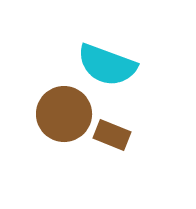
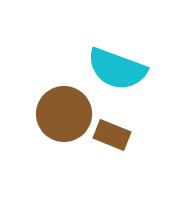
cyan semicircle: moved 10 px right, 4 px down
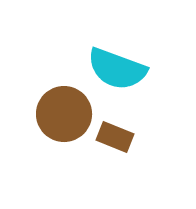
brown rectangle: moved 3 px right, 2 px down
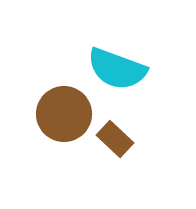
brown rectangle: moved 2 px down; rotated 21 degrees clockwise
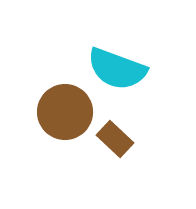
brown circle: moved 1 px right, 2 px up
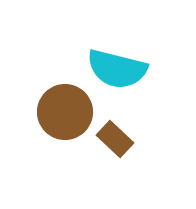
cyan semicircle: rotated 6 degrees counterclockwise
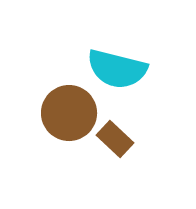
brown circle: moved 4 px right, 1 px down
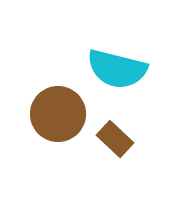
brown circle: moved 11 px left, 1 px down
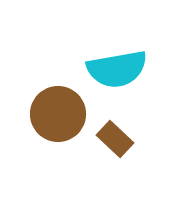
cyan semicircle: rotated 24 degrees counterclockwise
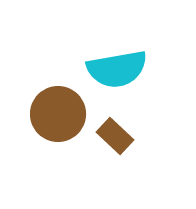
brown rectangle: moved 3 px up
